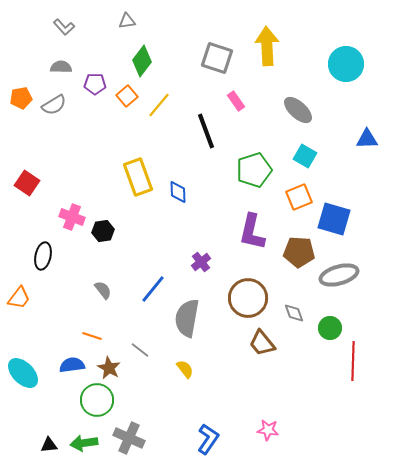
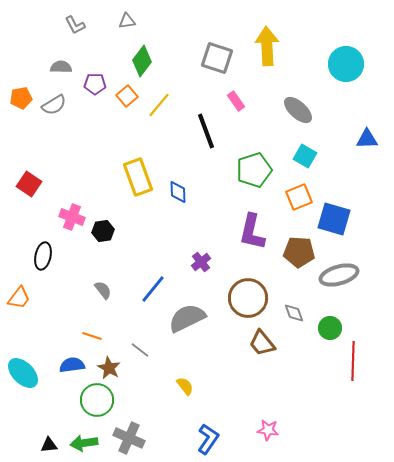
gray L-shape at (64, 27): moved 11 px right, 2 px up; rotated 15 degrees clockwise
red square at (27, 183): moved 2 px right, 1 px down
gray semicircle at (187, 318): rotated 54 degrees clockwise
yellow semicircle at (185, 369): moved 17 px down
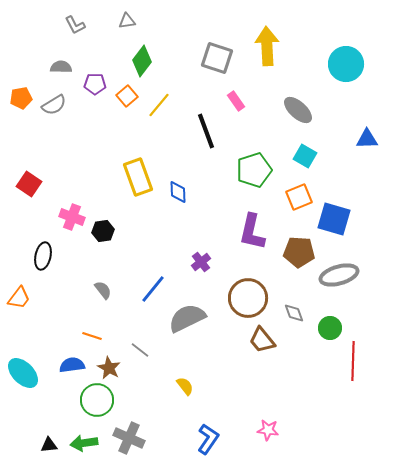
brown trapezoid at (262, 343): moved 3 px up
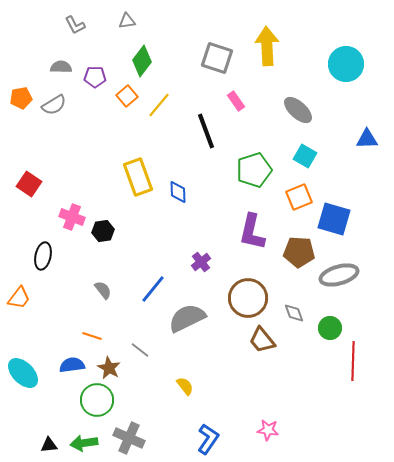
purple pentagon at (95, 84): moved 7 px up
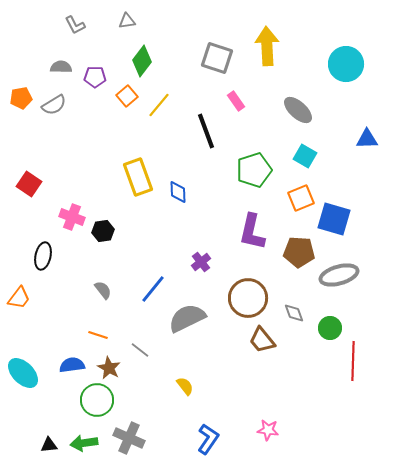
orange square at (299, 197): moved 2 px right, 1 px down
orange line at (92, 336): moved 6 px right, 1 px up
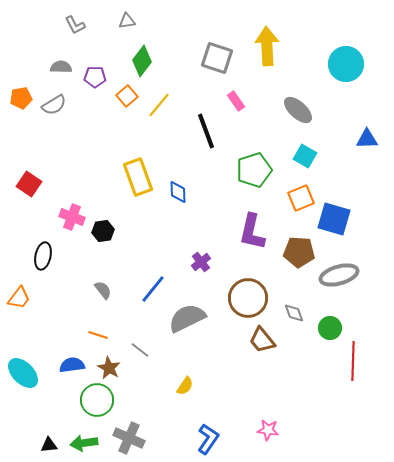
yellow semicircle at (185, 386): rotated 72 degrees clockwise
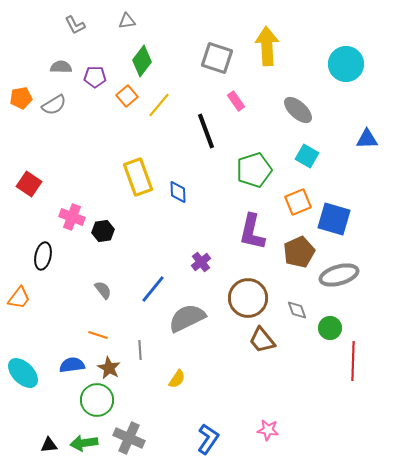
cyan square at (305, 156): moved 2 px right
orange square at (301, 198): moved 3 px left, 4 px down
brown pentagon at (299, 252): rotated 28 degrees counterclockwise
gray diamond at (294, 313): moved 3 px right, 3 px up
gray line at (140, 350): rotated 48 degrees clockwise
yellow semicircle at (185, 386): moved 8 px left, 7 px up
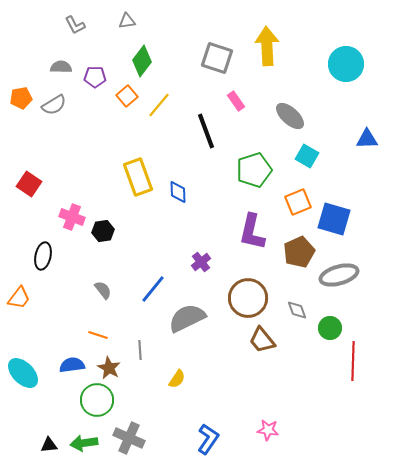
gray ellipse at (298, 110): moved 8 px left, 6 px down
